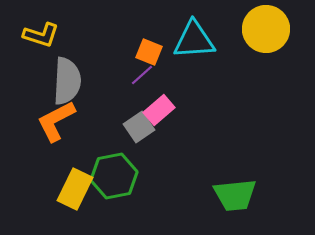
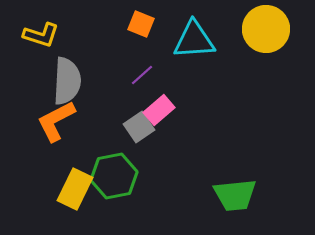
orange square: moved 8 px left, 28 px up
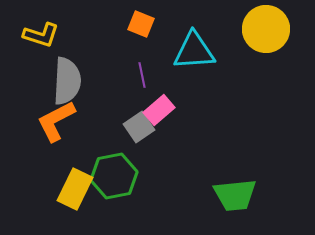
cyan triangle: moved 11 px down
purple line: rotated 60 degrees counterclockwise
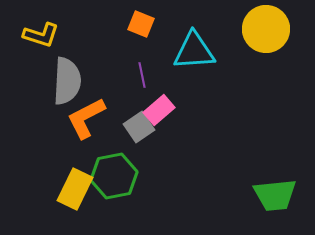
orange L-shape: moved 30 px right, 3 px up
green trapezoid: moved 40 px right
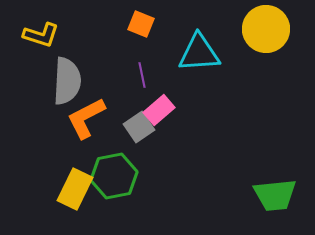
cyan triangle: moved 5 px right, 2 px down
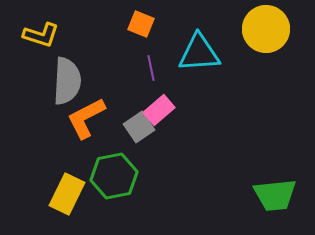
purple line: moved 9 px right, 7 px up
yellow rectangle: moved 8 px left, 5 px down
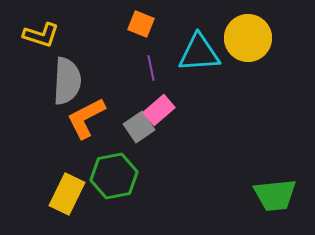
yellow circle: moved 18 px left, 9 px down
